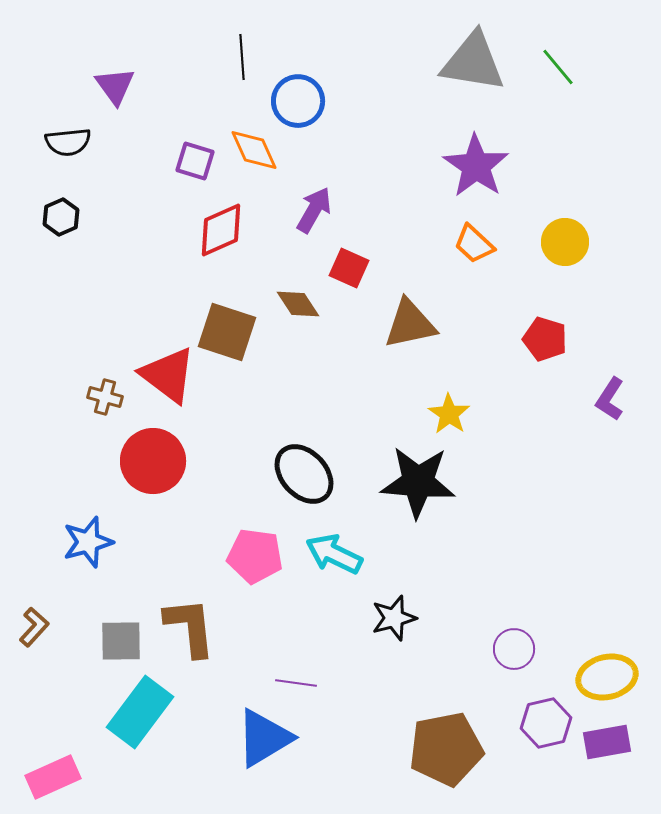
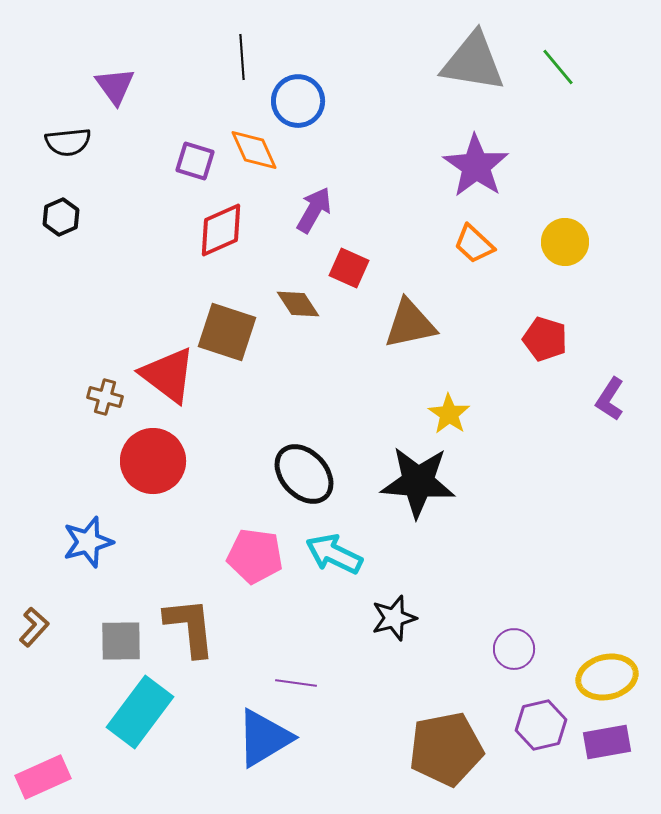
purple hexagon at (546, 723): moved 5 px left, 2 px down
pink rectangle at (53, 777): moved 10 px left
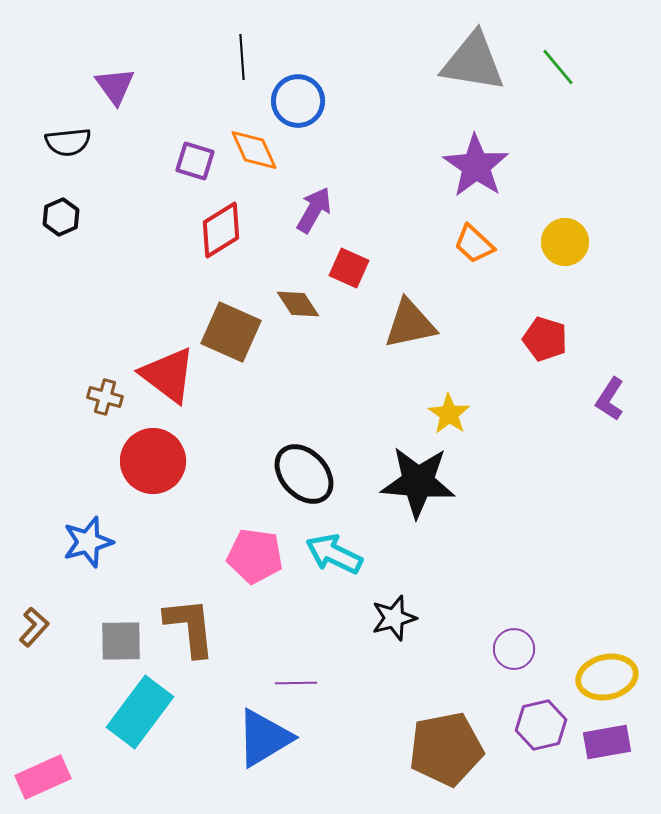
red diamond at (221, 230): rotated 8 degrees counterclockwise
brown square at (227, 332): moved 4 px right; rotated 6 degrees clockwise
purple line at (296, 683): rotated 9 degrees counterclockwise
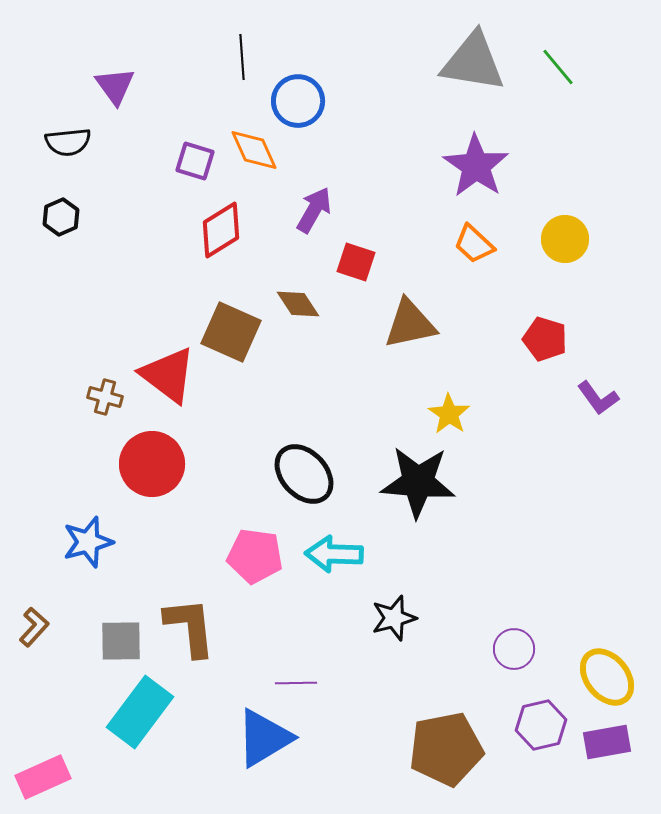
yellow circle at (565, 242): moved 3 px up
red square at (349, 268): moved 7 px right, 6 px up; rotated 6 degrees counterclockwise
purple L-shape at (610, 399): moved 12 px left, 1 px up; rotated 69 degrees counterclockwise
red circle at (153, 461): moved 1 px left, 3 px down
cyan arrow at (334, 554): rotated 24 degrees counterclockwise
yellow ellipse at (607, 677): rotated 64 degrees clockwise
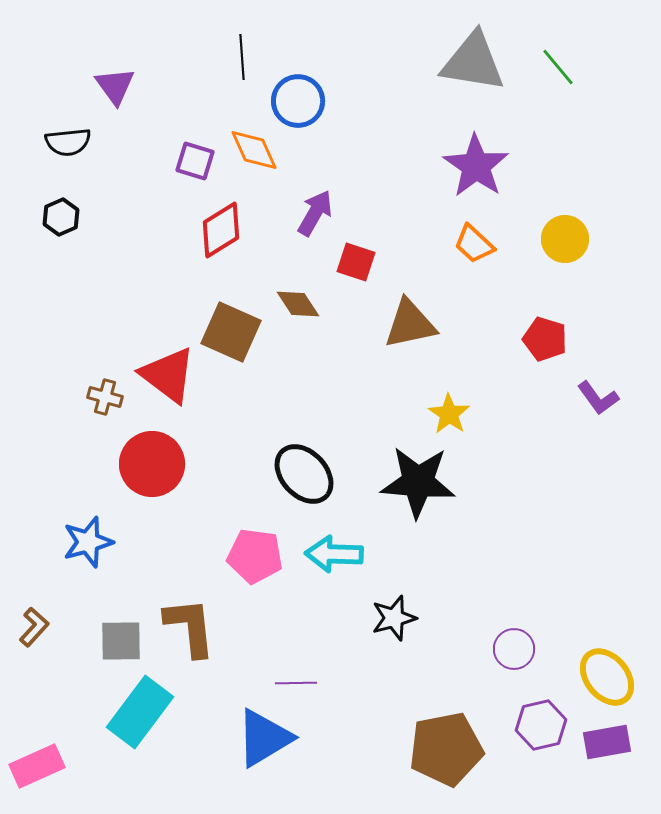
purple arrow at (314, 210): moved 1 px right, 3 px down
pink rectangle at (43, 777): moved 6 px left, 11 px up
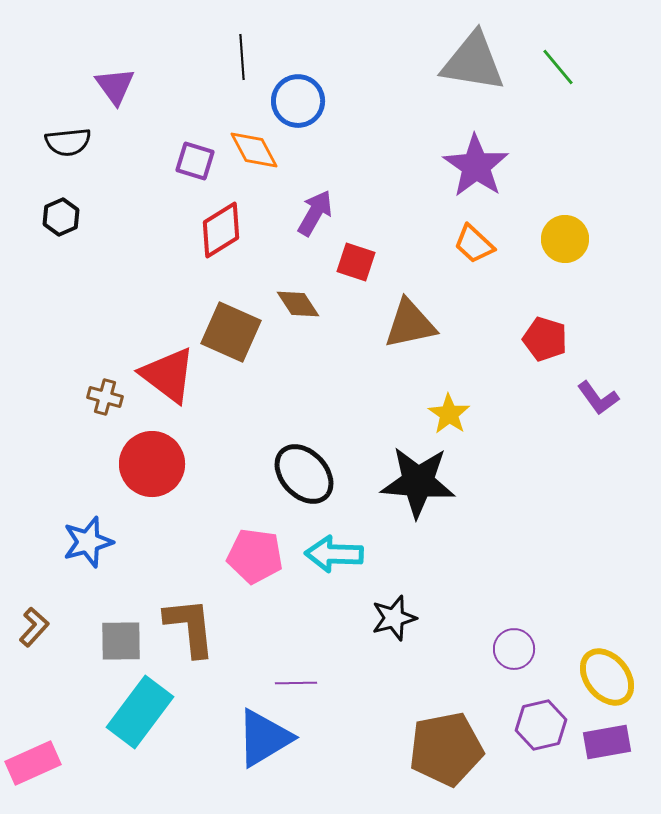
orange diamond at (254, 150): rotated 4 degrees counterclockwise
pink rectangle at (37, 766): moved 4 px left, 3 px up
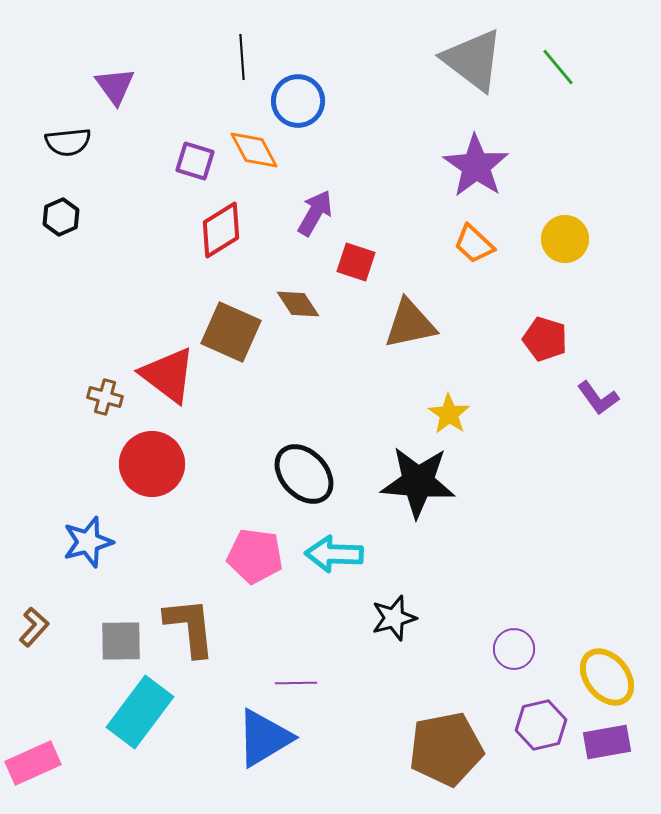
gray triangle at (473, 62): moved 2 px up; rotated 28 degrees clockwise
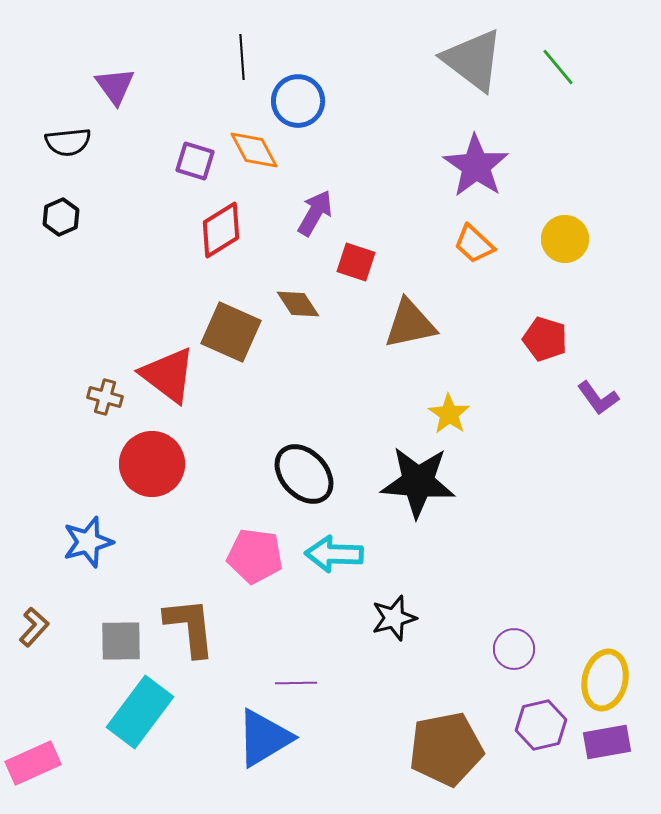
yellow ellipse at (607, 677): moved 2 px left, 3 px down; rotated 52 degrees clockwise
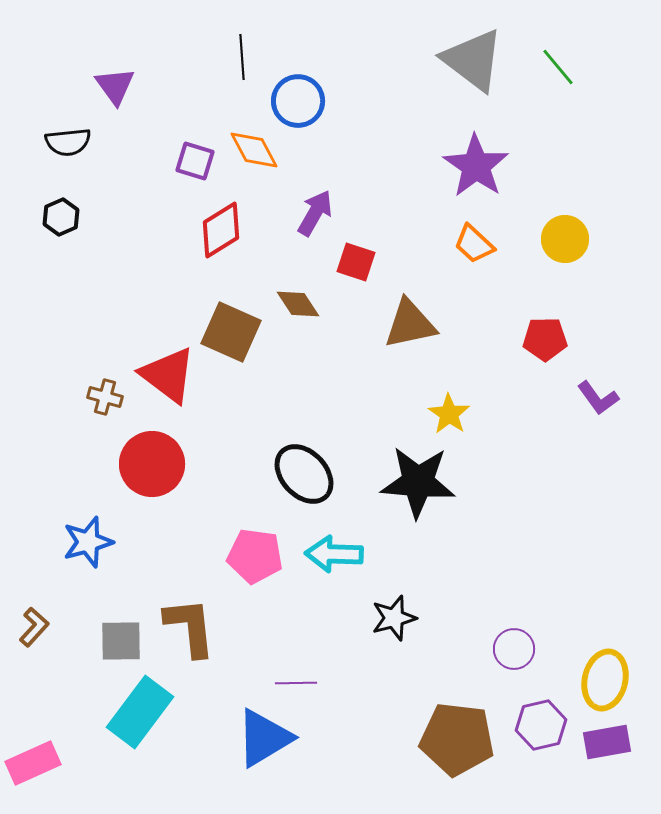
red pentagon at (545, 339): rotated 18 degrees counterclockwise
brown pentagon at (446, 749): moved 11 px right, 10 px up; rotated 18 degrees clockwise
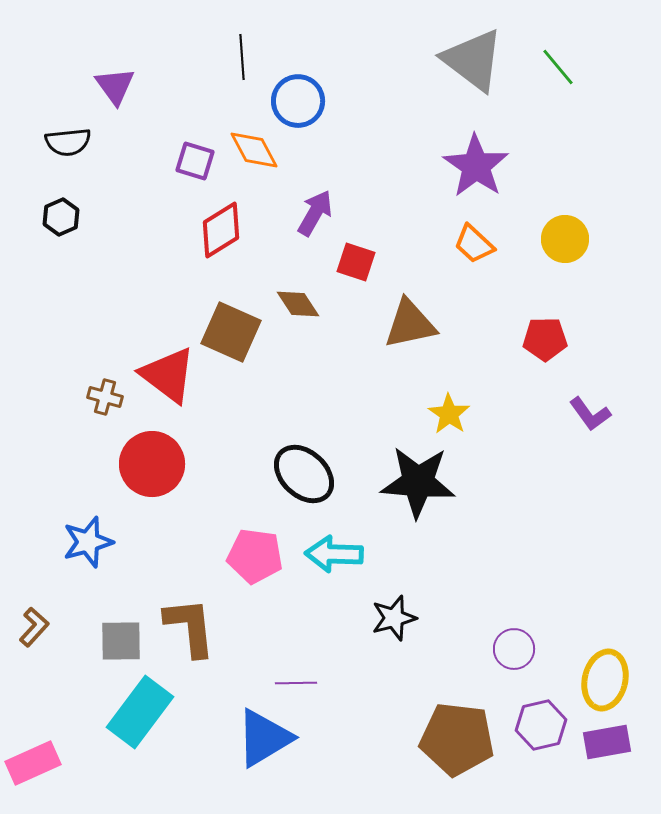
purple L-shape at (598, 398): moved 8 px left, 16 px down
black ellipse at (304, 474): rotated 4 degrees counterclockwise
